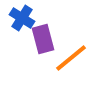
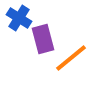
blue cross: moved 3 px left
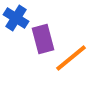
blue cross: moved 3 px left
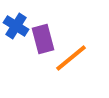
blue cross: moved 8 px down
